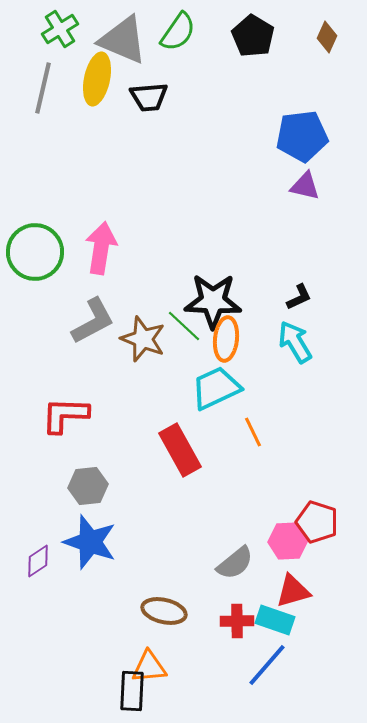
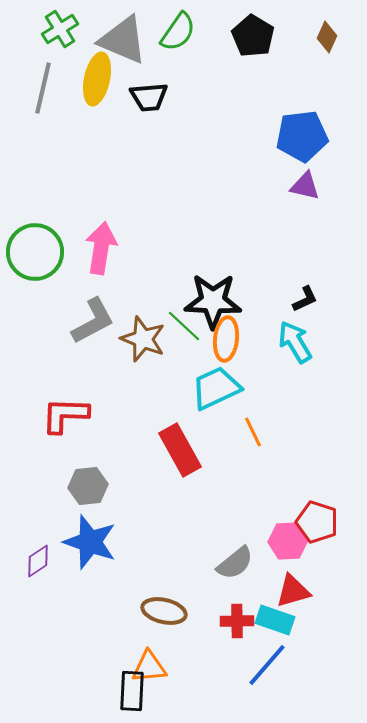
black L-shape: moved 6 px right, 2 px down
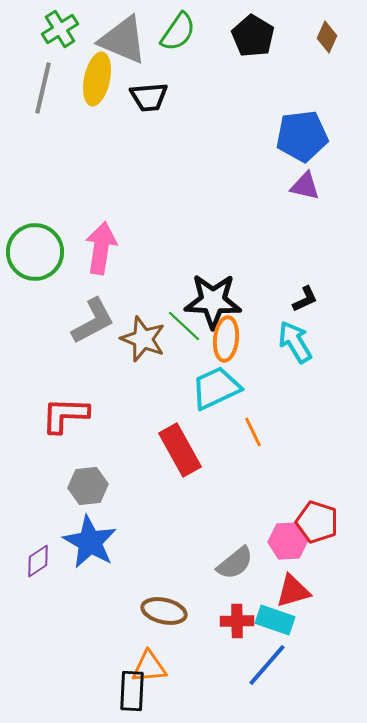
blue star: rotated 10 degrees clockwise
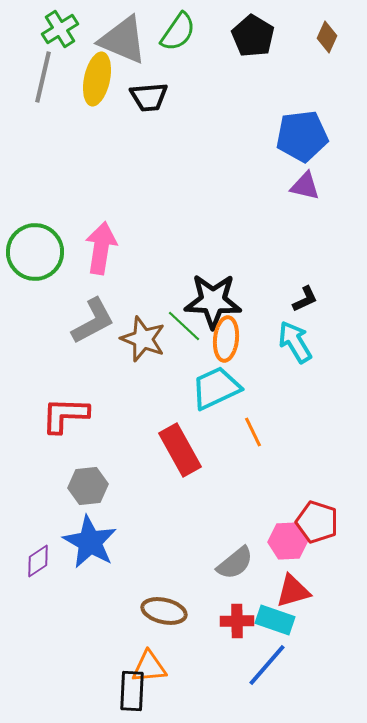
gray line: moved 11 px up
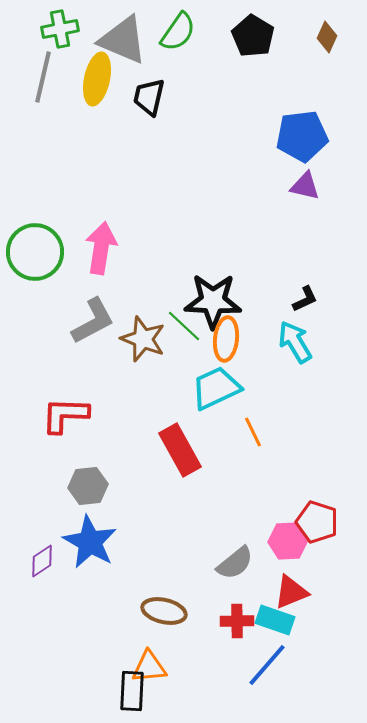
green cross: rotated 21 degrees clockwise
black trapezoid: rotated 108 degrees clockwise
purple diamond: moved 4 px right
red triangle: moved 2 px left, 1 px down; rotated 6 degrees counterclockwise
